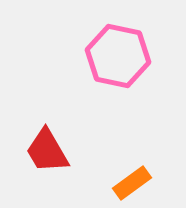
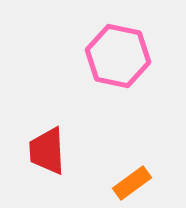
red trapezoid: rotated 27 degrees clockwise
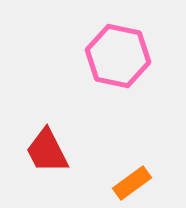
red trapezoid: rotated 24 degrees counterclockwise
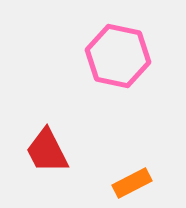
orange rectangle: rotated 9 degrees clockwise
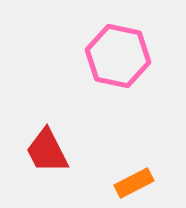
orange rectangle: moved 2 px right
